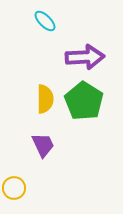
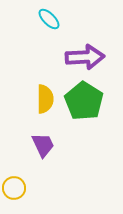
cyan ellipse: moved 4 px right, 2 px up
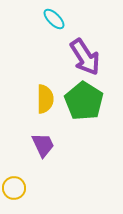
cyan ellipse: moved 5 px right
purple arrow: rotated 60 degrees clockwise
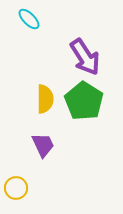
cyan ellipse: moved 25 px left
yellow circle: moved 2 px right
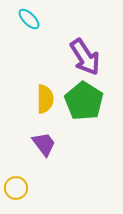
purple trapezoid: moved 1 px right, 1 px up; rotated 12 degrees counterclockwise
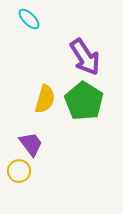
yellow semicircle: rotated 16 degrees clockwise
purple trapezoid: moved 13 px left
yellow circle: moved 3 px right, 17 px up
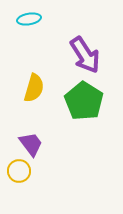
cyan ellipse: rotated 55 degrees counterclockwise
purple arrow: moved 2 px up
yellow semicircle: moved 11 px left, 11 px up
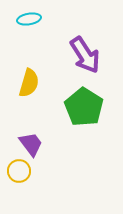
yellow semicircle: moved 5 px left, 5 px up
green pentagon: moved 6 px down
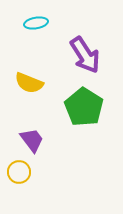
cyan ellipse: moved 7 px right, 4 px down
yellow semicircle: rotated 96 degrees clockwise
purple trapezoid: moved 1 px right, 4 px up
yellow circle: moved 1 px down
